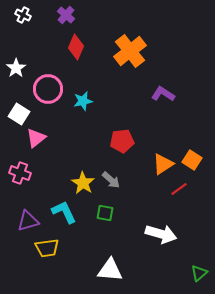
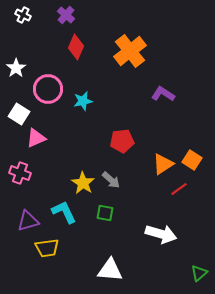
pink triangle: rotated 15 degrees clockwise
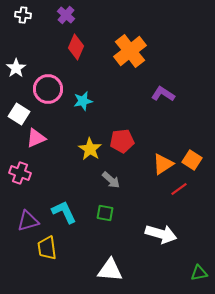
white cross: rotated 21 degrees counterclockwise
yellow star: moved 7 px right, 34 px up
yellow trapezoid: rotated 90 degrees clockwise
green triangle: rotated 30 degrees clockwise
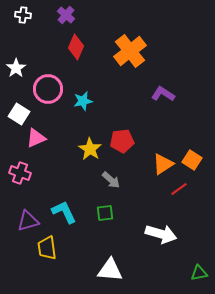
green square: rotated 18 degrees counterclockwise
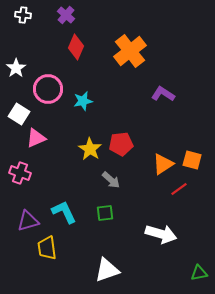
red pentagon: moved 1 px left, 3 px down
orange square: rotated 18 degrees counterclockwise
white triangle: moved 3 px left; rotated 24 degrees counterclockwise
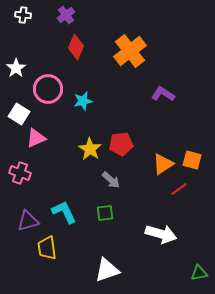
purple cross: rotated 12 degrees clockwise
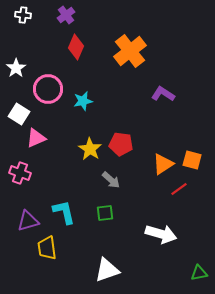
red pentagon: rotated 15 degrees clockwise
cyan L-shape: rotated 12 degrees clockwise
